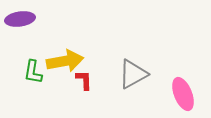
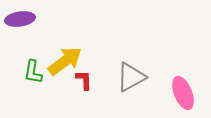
yellow arrow: rotated 27 degrees counterclockwise
gray triangle: moved 2 px left, 3 px down
pink ellipse: moved 1 px up
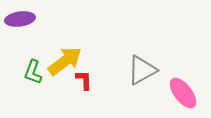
green L-shape: rotated 10 degrees clockwise
gray triangle: moved 11 px right, 7 px up
pink ellipse: rotated 16 degrees counterclockwise
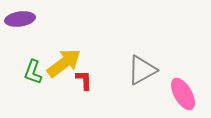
yellow arrow: moved 1 px left, 2 px down
pink ellipse: moved 1 px down; rotated 8 degrees clockwise
